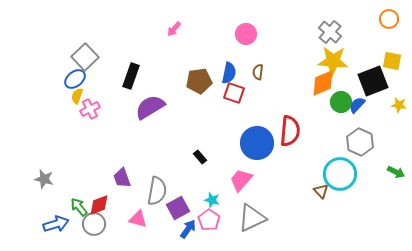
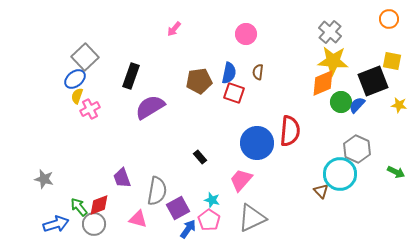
gray hexagon at (360, 142): moved 3 px left, 7 px down
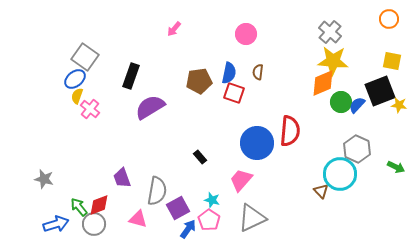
gray square at (85, 57): rotated 12 degrees counterclockwise
black square at (373, 81): moved 7 px right, 10 px down
pink cross at (90, 109): rotated 24 degrees counterclockwise
green arrow at (396, 172): moved 5 px up
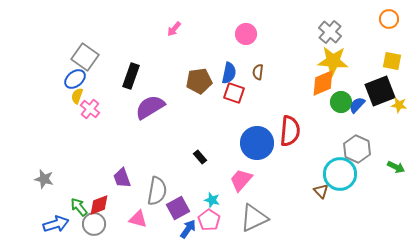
gray triangle at (252, 218): moved 2 px right
